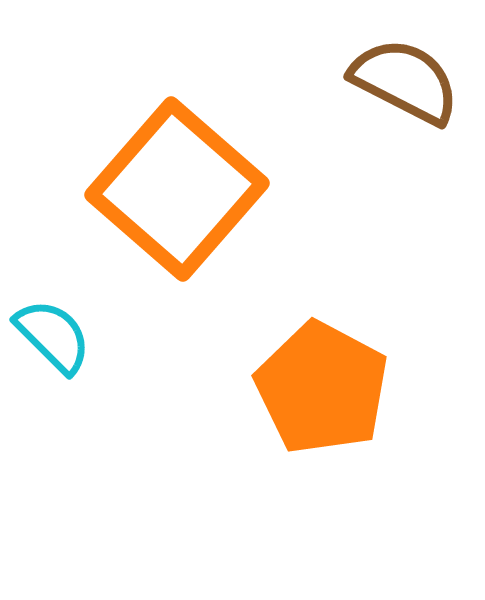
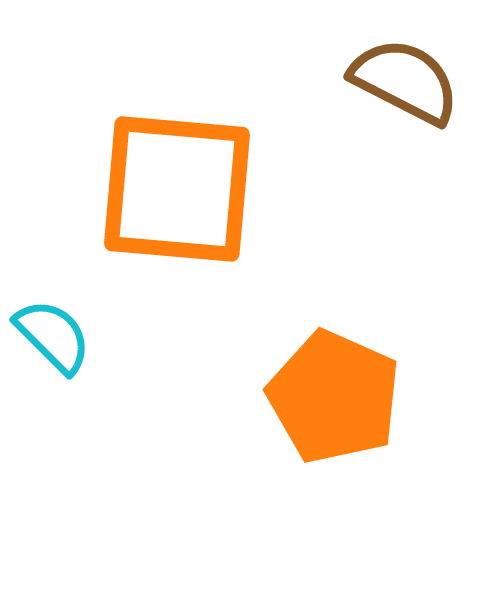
orange square: rotated 36 degrees counterclockwise
orange pentagon: moved 12 px right, 9 px down; rotated 4 degrees counterclockwise
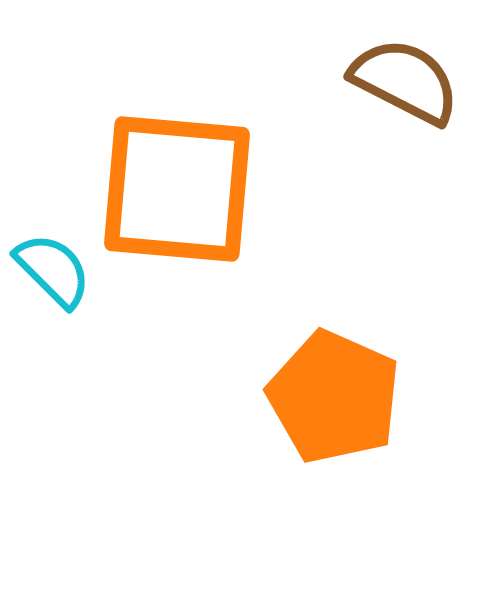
cyan semicircle: moved 66 px up
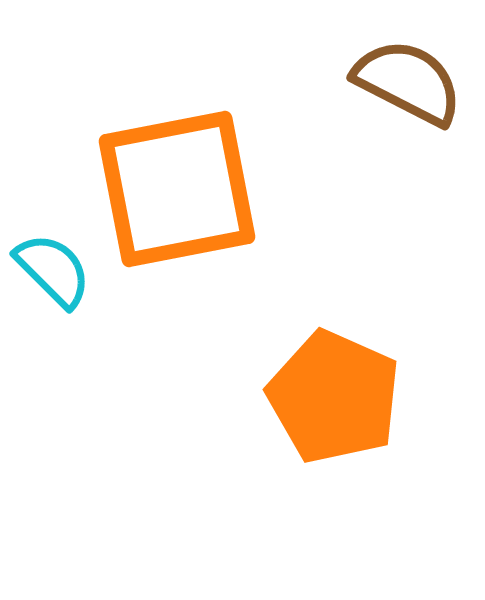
brown semicircle: moved 3 px right, 1 px down
orange square: rotated 16 degrees counterclockwise
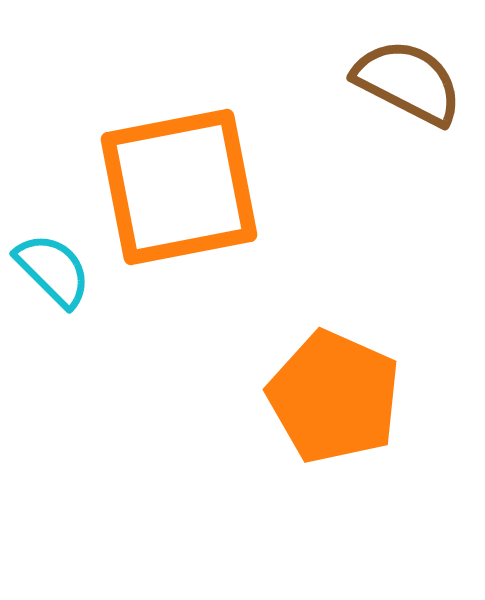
orange square: moved 2 px right, 2 px up
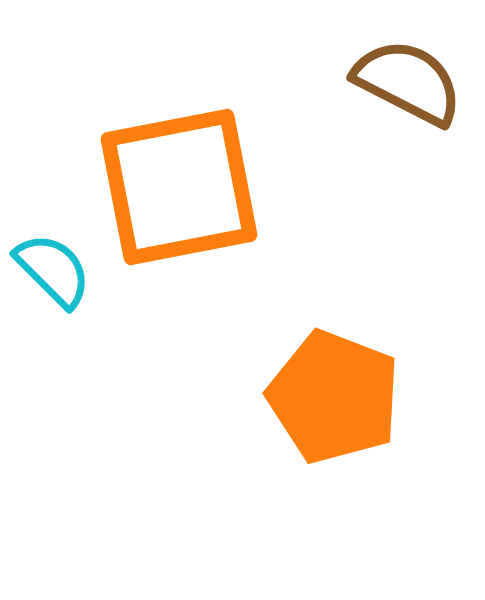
orange pentagon: rotated 3 degrees counterclockwise
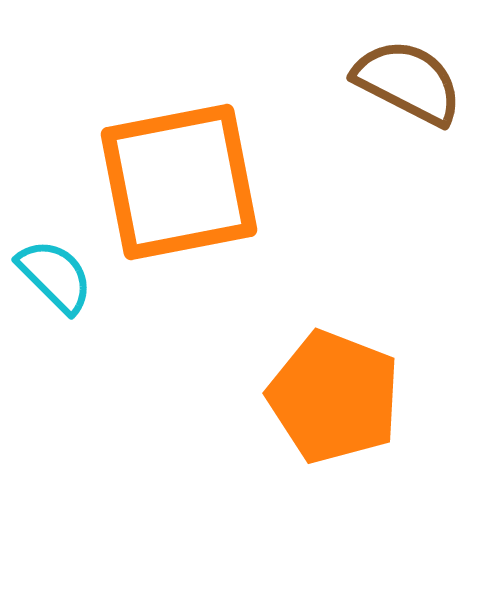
orange square: moved 5 px up
cyan semicircle: moved 2 px right, 6 px down
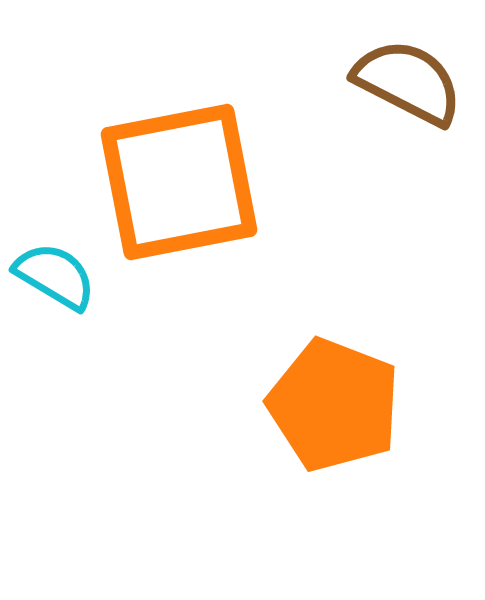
cyan semicircle: rotated 14 degrees counterclockwise
orange pentagon: moved 8 px down
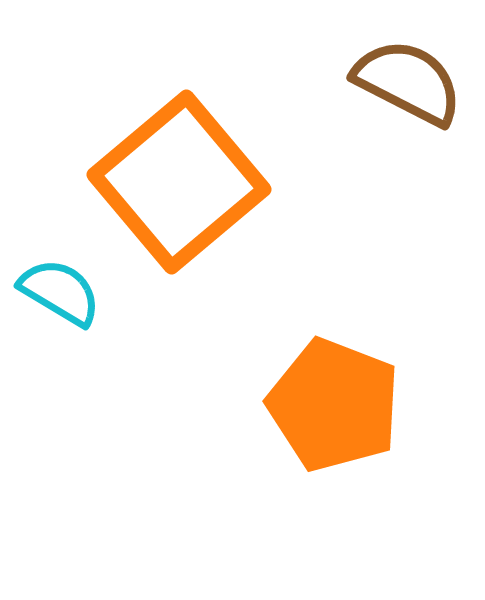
orange square: rotated 29 degrees counterclockwise
cyan semicircle: moved 5 px right, 16 px down
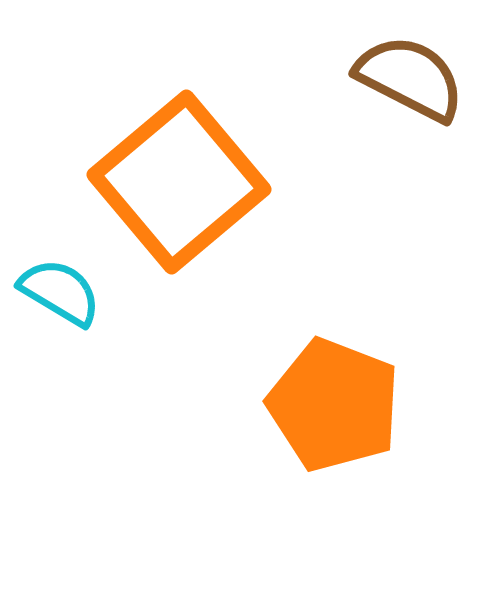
brown semicircle: moved 2 px right, 4 px up
